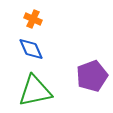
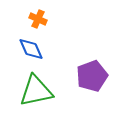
orange cross: moved 5 px right
green triangle: moved 1 px right
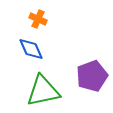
green triangle: moved 7 px right
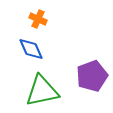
green triangle: moved 1 px left
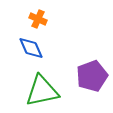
blue diamond: moved 1 px up
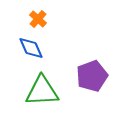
orange cross: rotated 18 degrees clockwise
green triangle: rotated 9 degrees clockwise
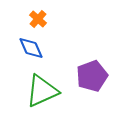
green triangle: rotated 21 degrees counterclockwise
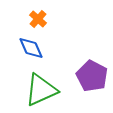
purple pentagon: rotated 24 degrees counterclockwise
green triangle: moved 1 px left, 1 px up
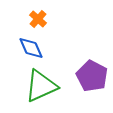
green triangle: moved 4 px up
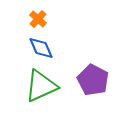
blue diamond: moved 10 px right
purple pentagon: moved 1 px right, 4 px down
